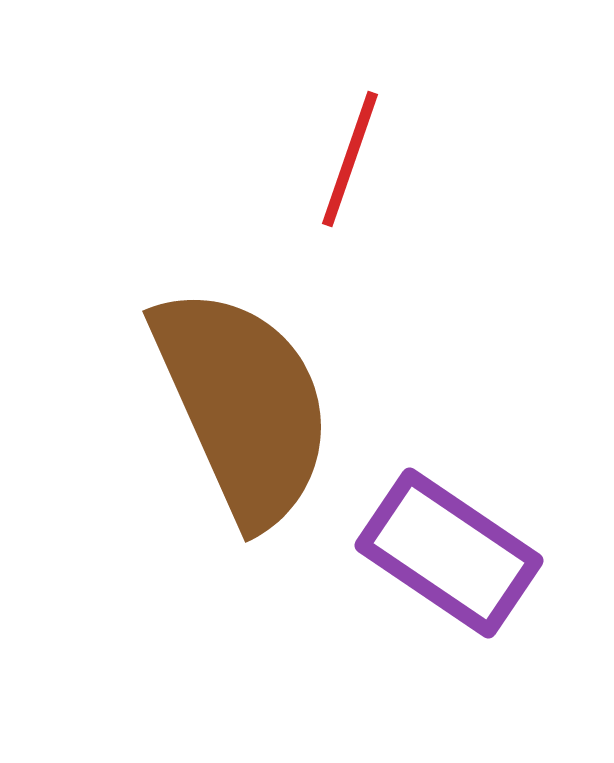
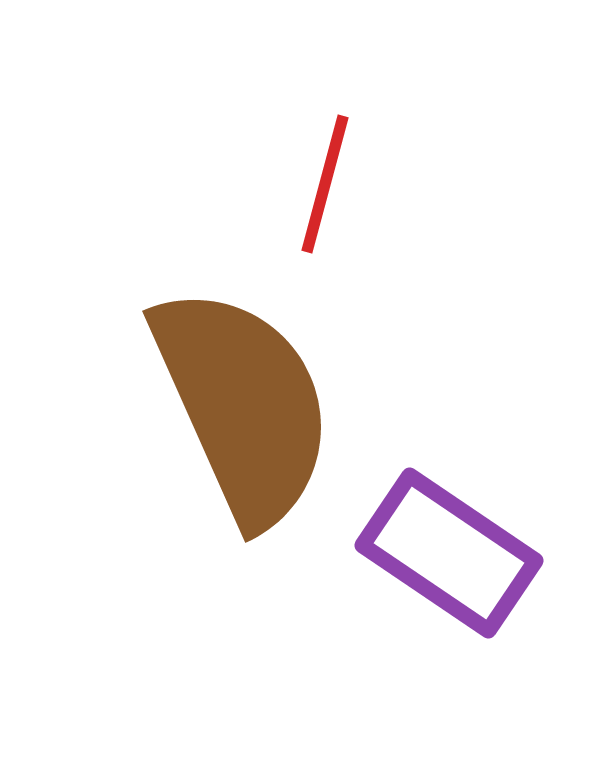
red line: moved 25 px left, 25 px down; rotated 4 degrees counterclockwise
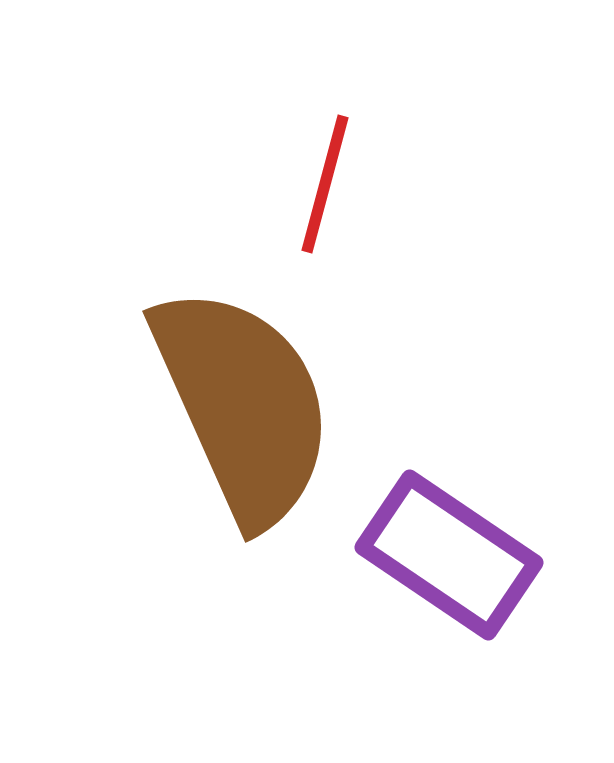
purple rectangle: moved 2 px down
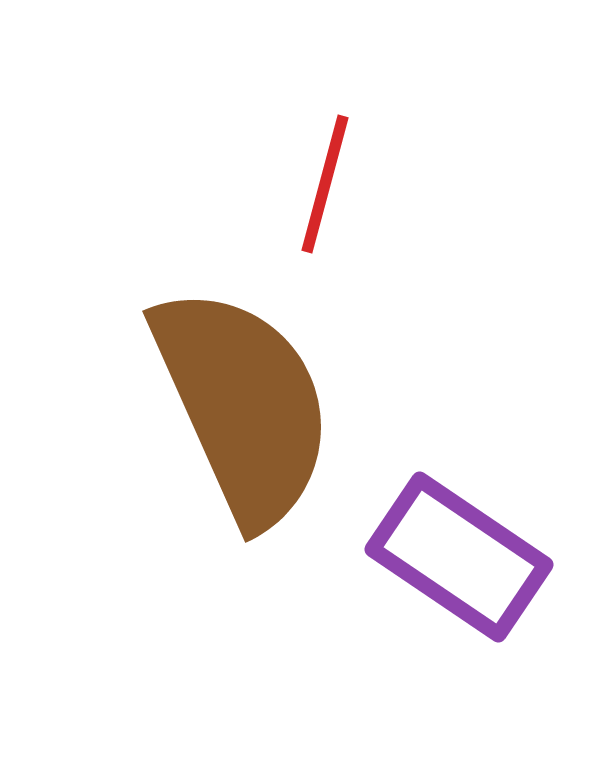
purple rectangle: moved 10 px right, 2 px down
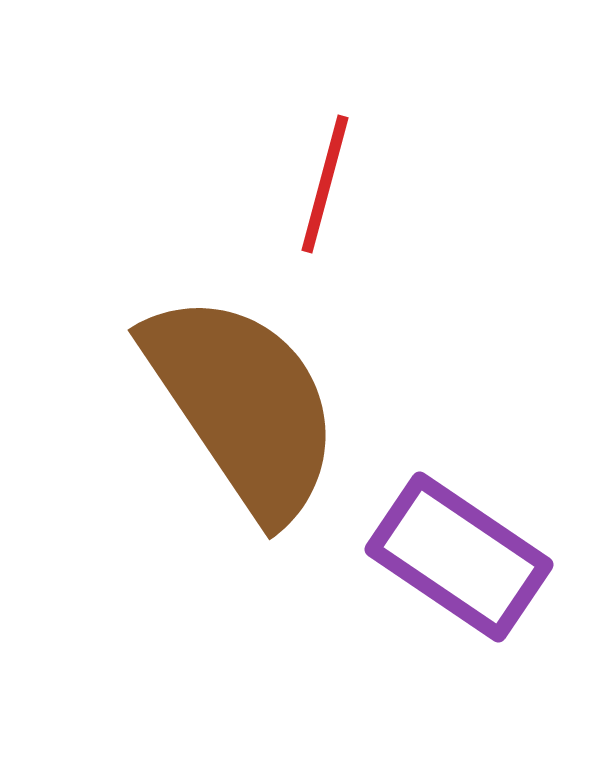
brown semicircle: rotated 10 degrees counterclockwise
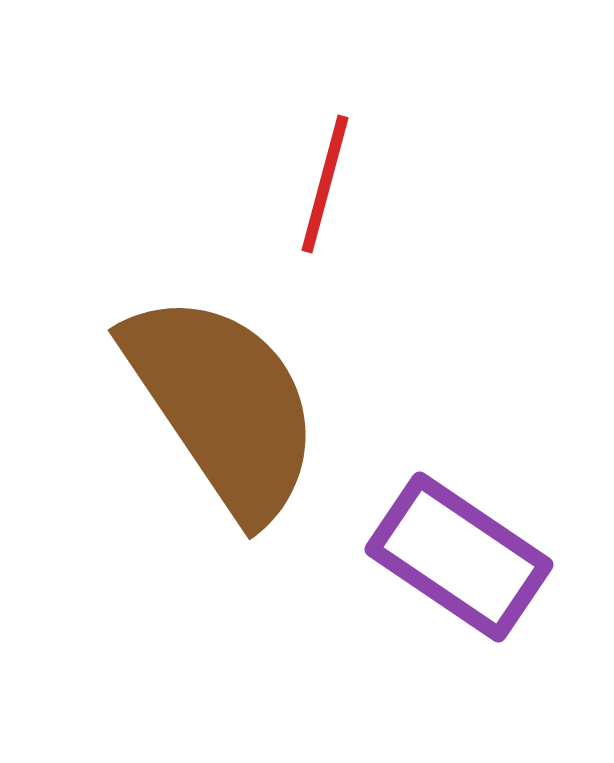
brown semicircle: moved 20 px left
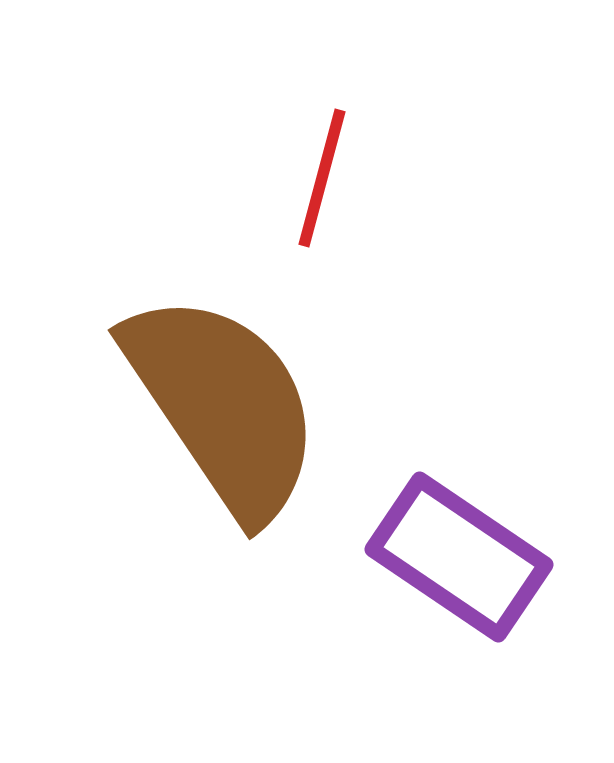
red line: moved 3 px left, 6 px up
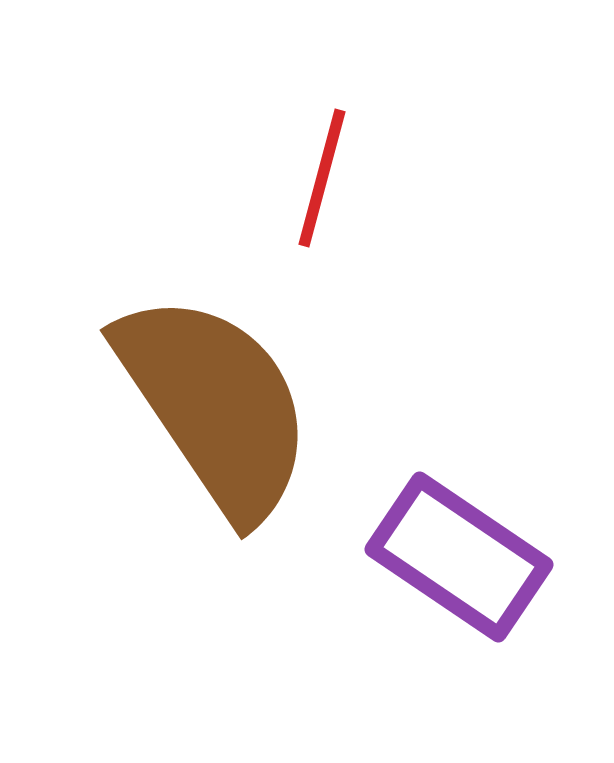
brown semicircle: moved 8 px left
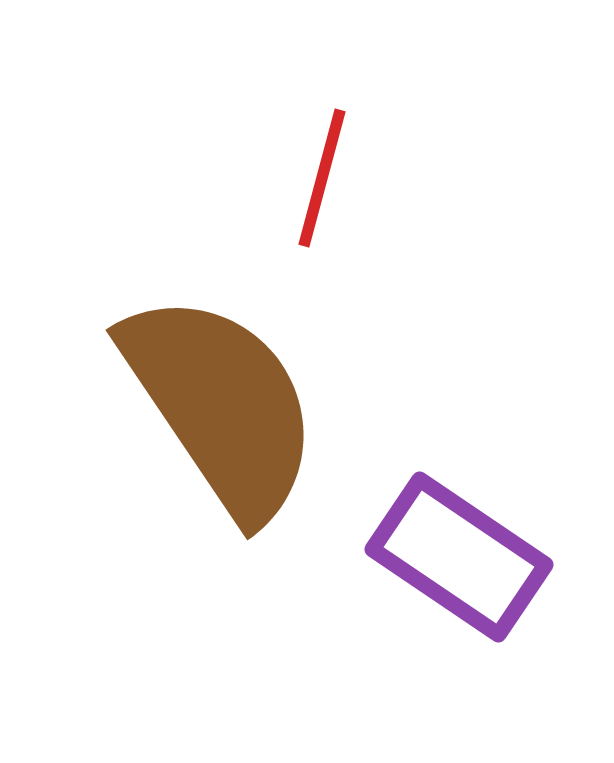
brown semicircle: moved 6 px right
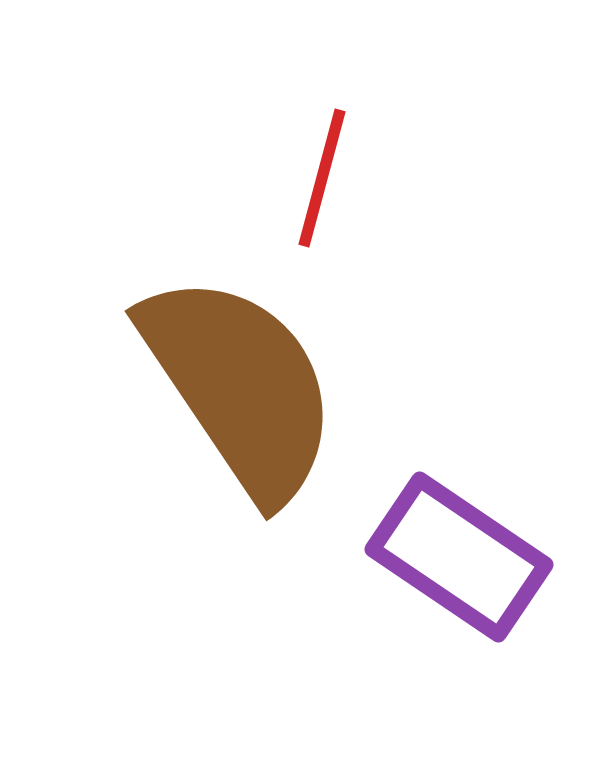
brown semicircle: moved 19 px right, 19 px up
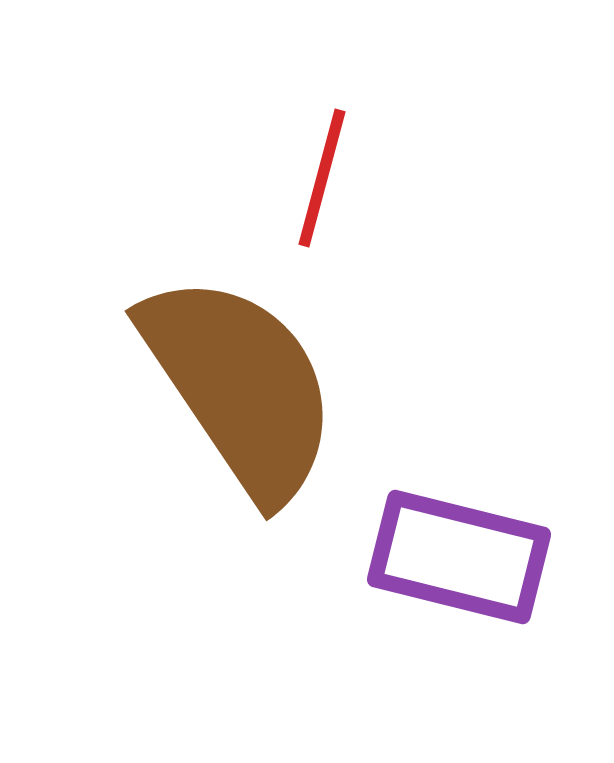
purple rectangle: rotated 20 degrees counterclockwise
